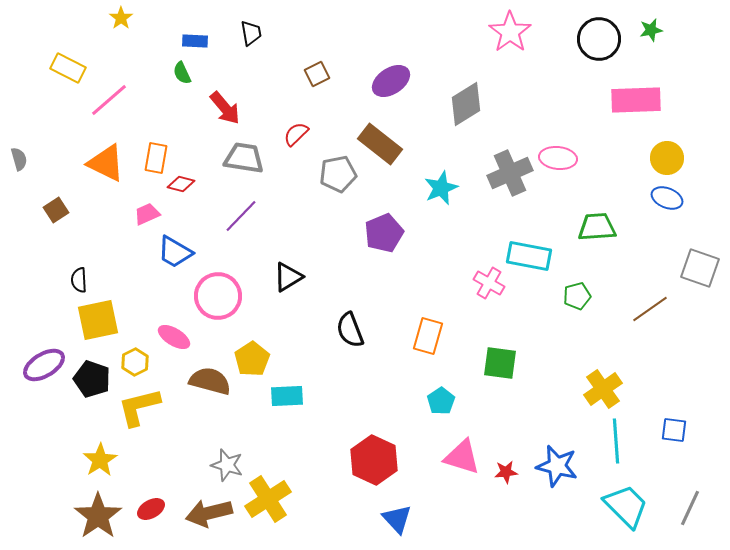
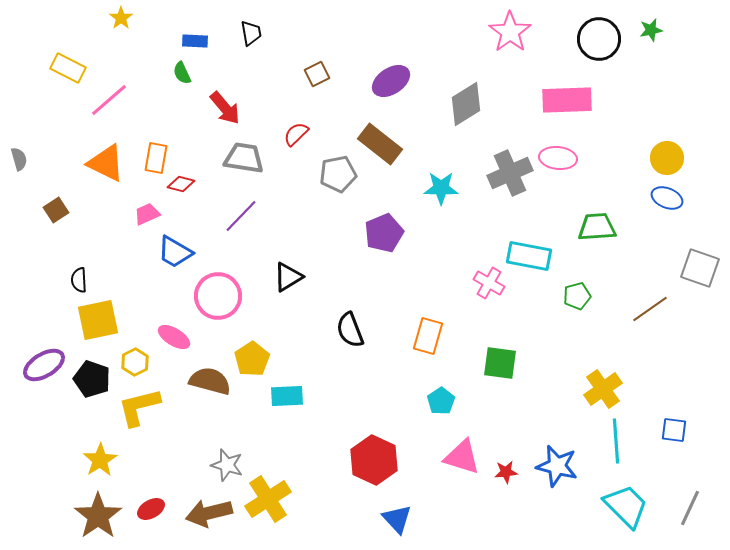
pink rectangle at (636, 100): moved 69 px left
cyan star at (441, 188): rotated 24 degrees clockwise
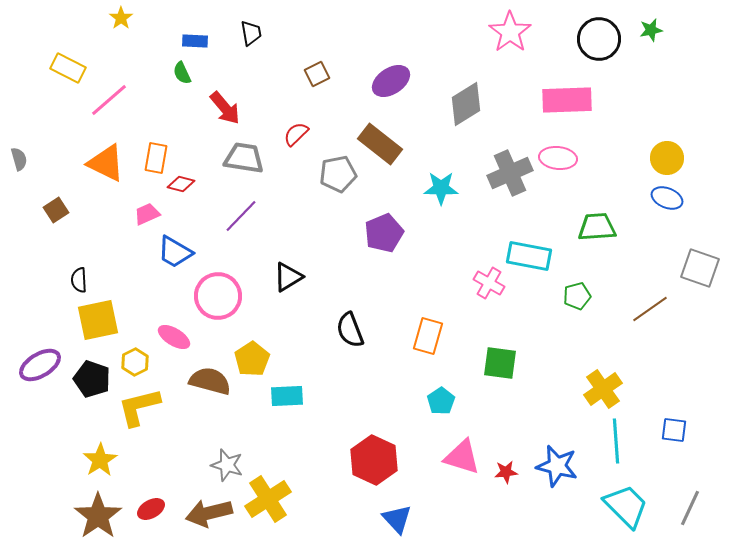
purple ellipse at (44, 365): moved 4 px left
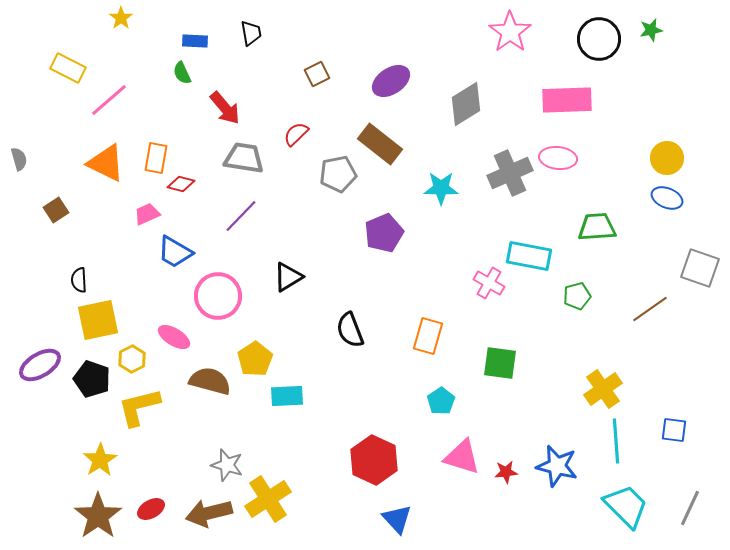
yellow pentagon at (252, 359): moved 3 px right
yellow hexagon at (135, 362): moved 3 px left, 3 px up
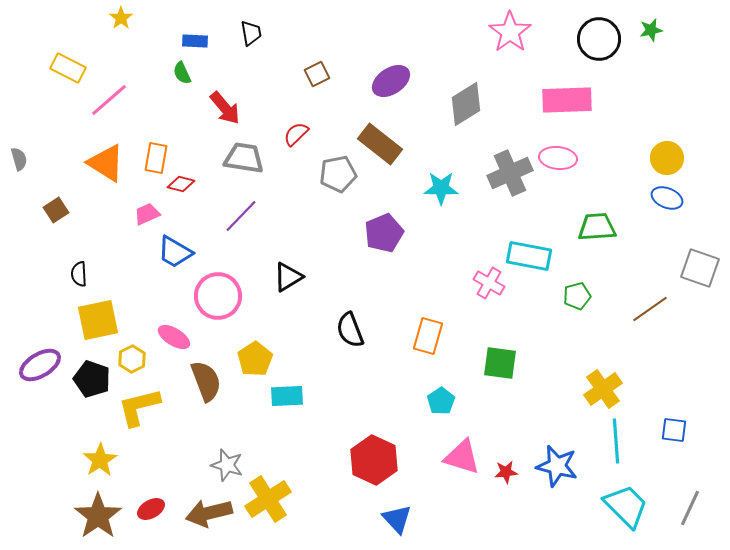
orange triangle at (106, 163): rotated 6 degrees clockwise
black semicircle at (79, 280): moved 6 px up
brown semicircle at (210, 381): moved 4 px left; rotated 54 degrees clockwise
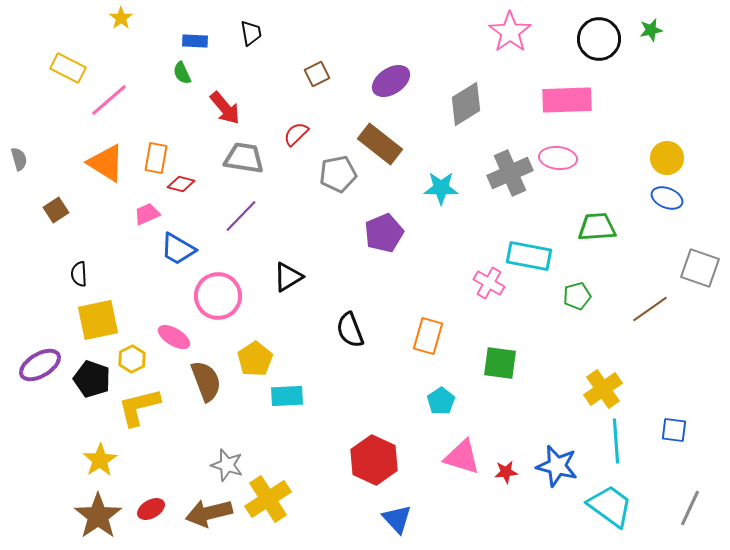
blue trapezoid at (175, 252): moved 3 px right, 3 px up
cyan trapezoid at (626, 506): moved 16 px left; rotated 9 degrees counterclockwise
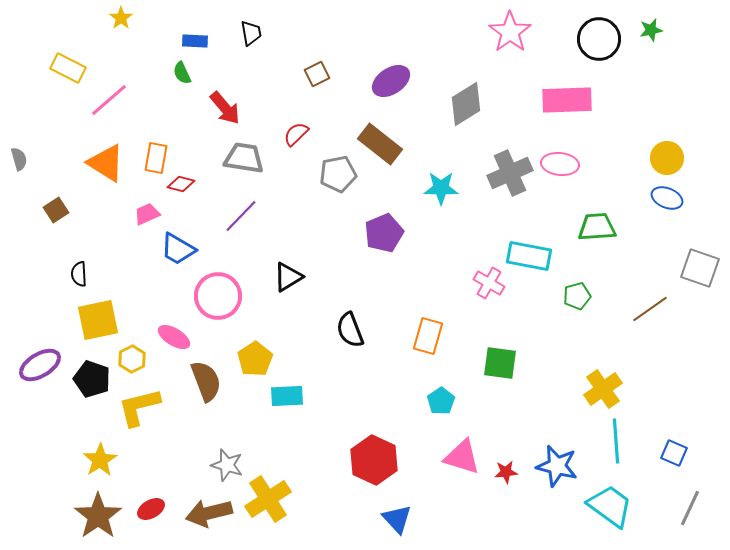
pink ellipse at (558, 158): moved 2 px right, 6 px down
blue square at (674, 430): moved 23 px down; rotated 16 degrees clockwise
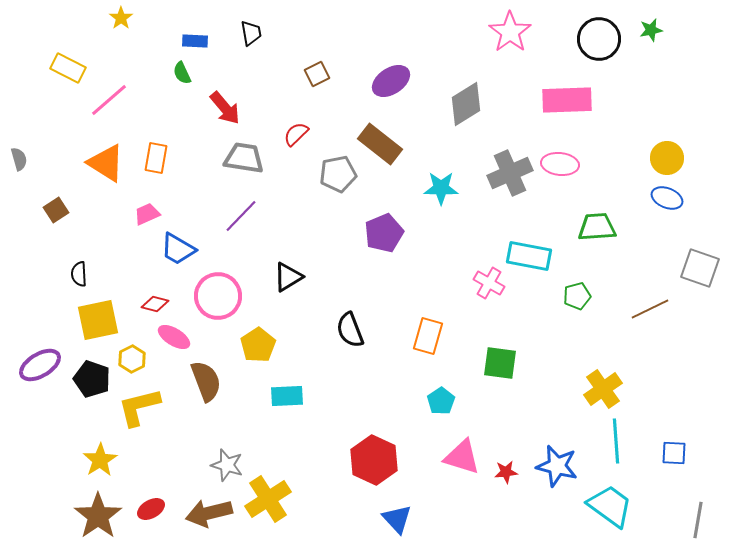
red diamond at (181, 184): moved 26 px left, 120 px down
brown line at (650, 309): rotated 9 degrees clockwise
yellow pentagon at (255, 359): moved 3 px right, 14 px up
blue square at (674, 453): rotated 20 degrees counterclockwise
gray line at (690, 508): moved 8 px right, 12 px down; rotated 15 degrees counterclockwise
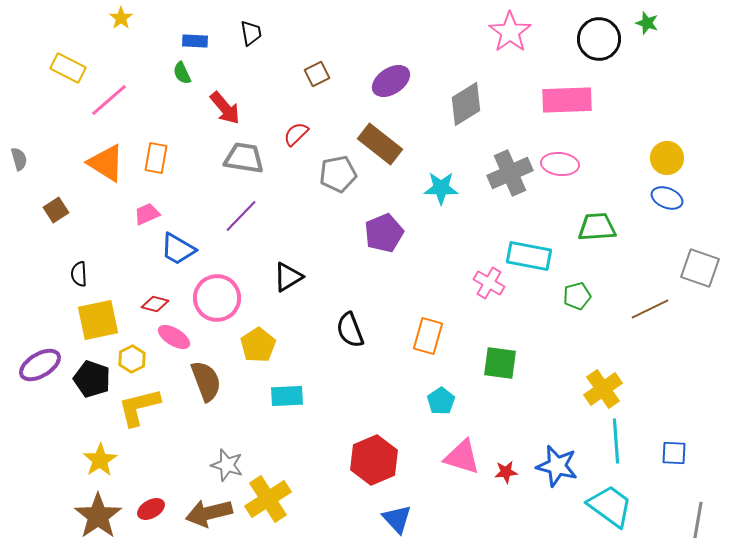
green star at (651, 30): moved 4 px left, 7 px up; rotated 30 degrees clockwise
pink circle at (218, 296): moved 1 px left, 2 px down
red hexagon at (374, 460): rotated 12 degrees clockwise
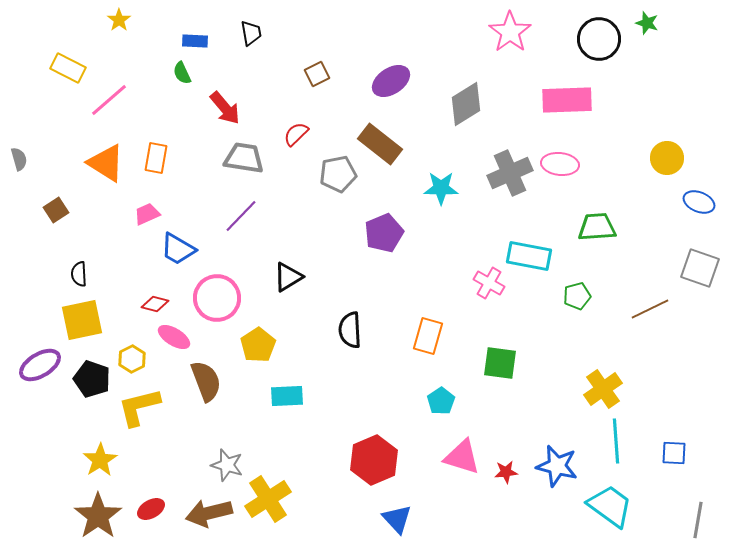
yellow star at (121, 18): moved 2 px left, 2 px down
blue ellipse at (667, 198): moved 32 px right, 4 px down
yellow square at (98, 320): moved 16 px left
black semicircle at (350, 330): rotated 18 degrees clockwise
